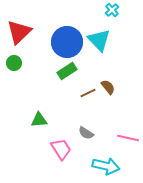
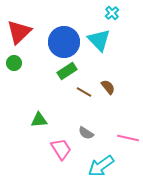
cyan cross: moved 3 px down
blue circle: moved 3 px left
brown line: moved 4 px left, 1 px up; rotated 56 degrees clockwise
cyan arrow: moved 5 px left; rotated 132 degrees clockwise
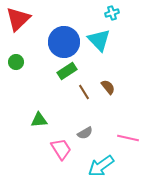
cyan cross: rotated 24 degrees clockwise
red triangle: moved 1 px left, 13 px up
green circle: moved 2 px right, 1 px up
brown line: rotated 28 degrees clockwise
gray semicircle: moved 1 px left; rotated 63 degrees counterclockwise
